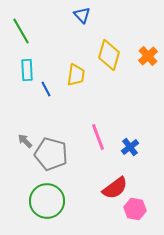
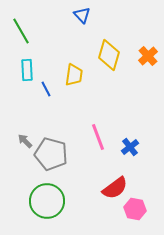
yellow trapezoid: moved 2 px left
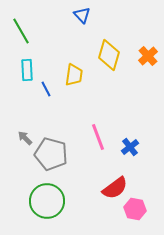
gray arrow: moved 3 px up
